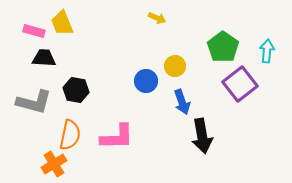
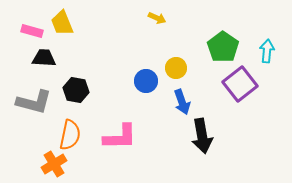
pink rectangle: moved 2 px left
yellow circle: moved 1 px right, 2 px down
pink L-shape: moved 3 px right
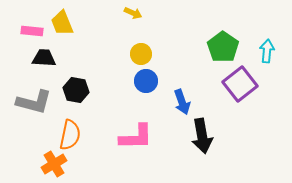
yellow arrow: moved 24 px left, 5 px up
pink rectangle: rotated 10 degrees counterclockwise
yellow circle: moved 35 px left, 14 px up
pink L-shape: moved 16 px right
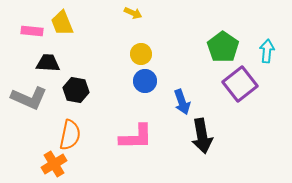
black trapezoid: moved 4 px right, 5 px down
blue circle: moved 1 px left
gray L-shape: moved 5 px left, 4 px up; rotated 9 degrees clockwise
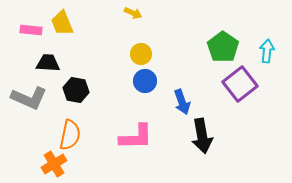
pink rectangle: moved 1 px left, 1 px up
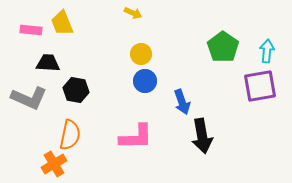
purple square: moved 20 px right, 2 px down; rotated 28 degrees clockwise
